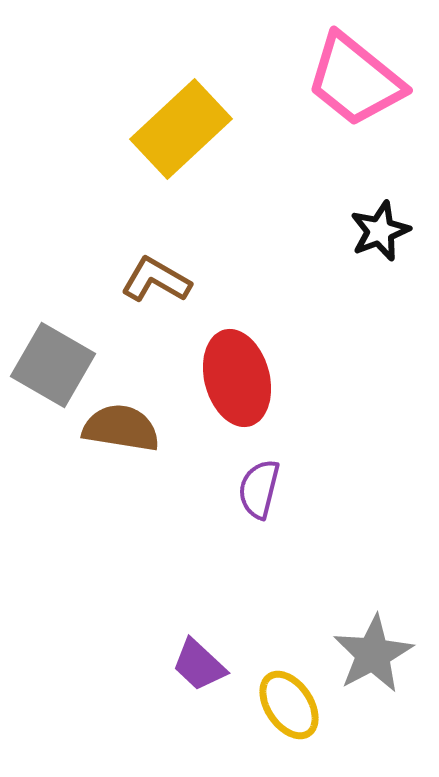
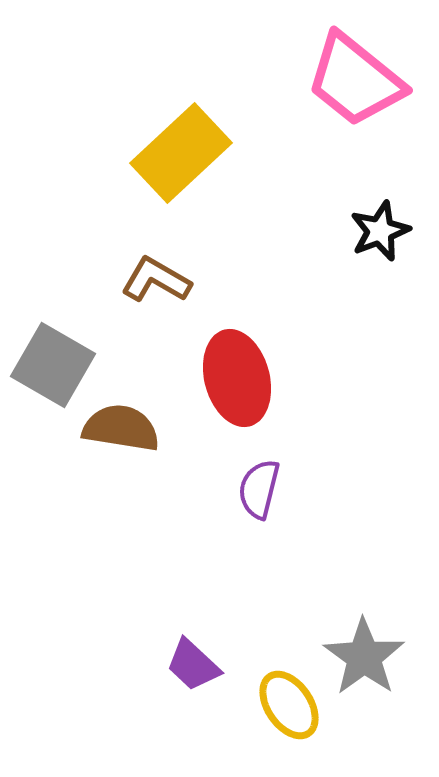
yellow rectangle: moved 24 px down
gray star: moved 9 px left, 3 px down; rotated 8 degrees counterclockwise
purple trapezoid: moved 6 px left
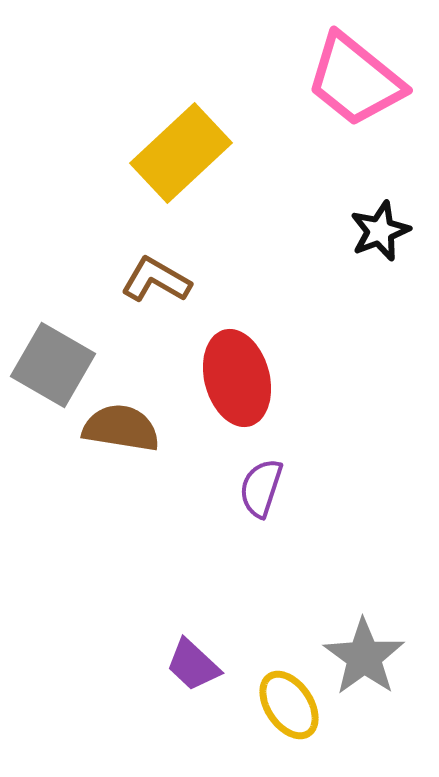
purple semicircle: moved 2 px right, 1 px up; rotated 4 degrees clockwise
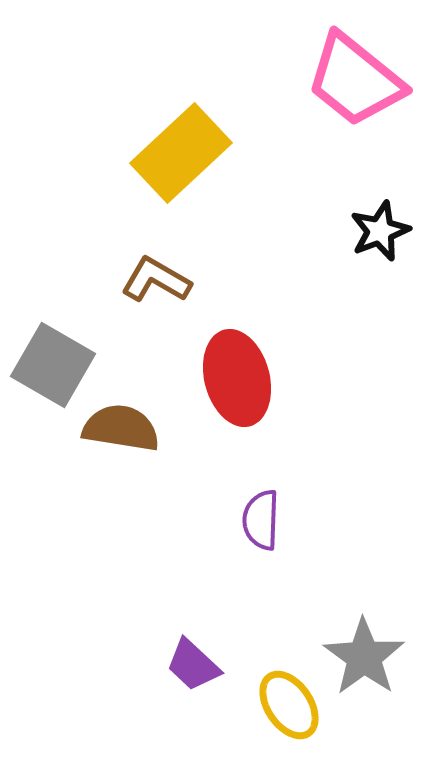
purple semicircle: moved 32 px down; rotated 16 degrees counterclockwise
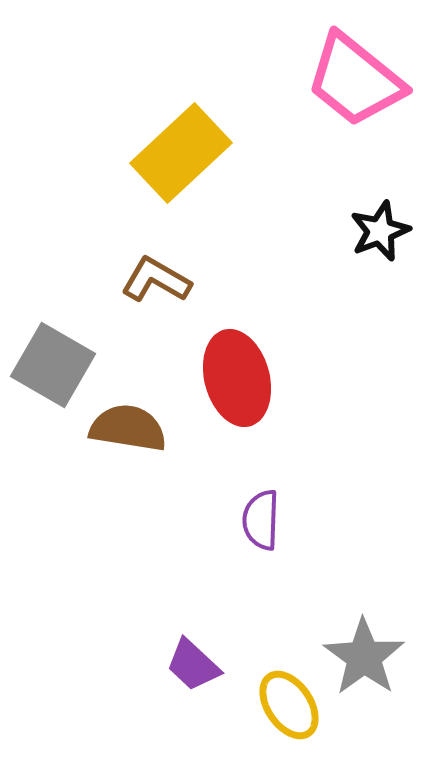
brown semicircle: moved 7 px right
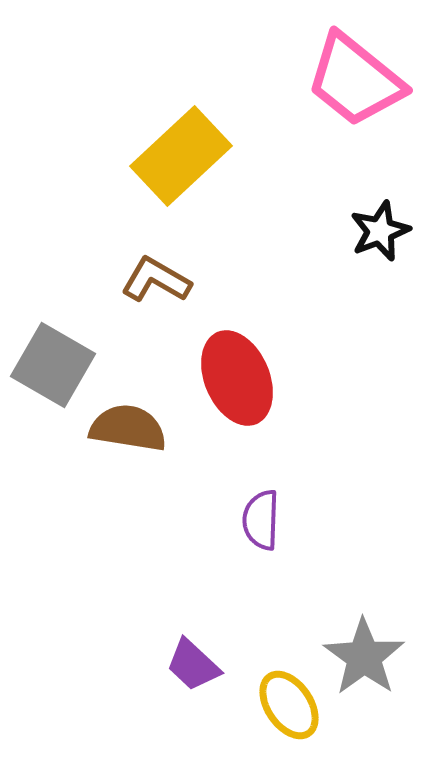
yellow rectangle: moved 3 px down
red ellipse: rotated 8 degrees counterclockwise
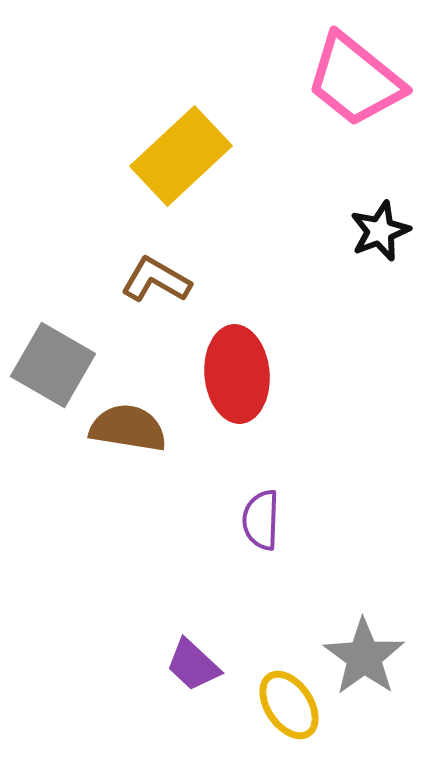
red ellipse: moved 4 px up; rotated 18 degrees clockwise
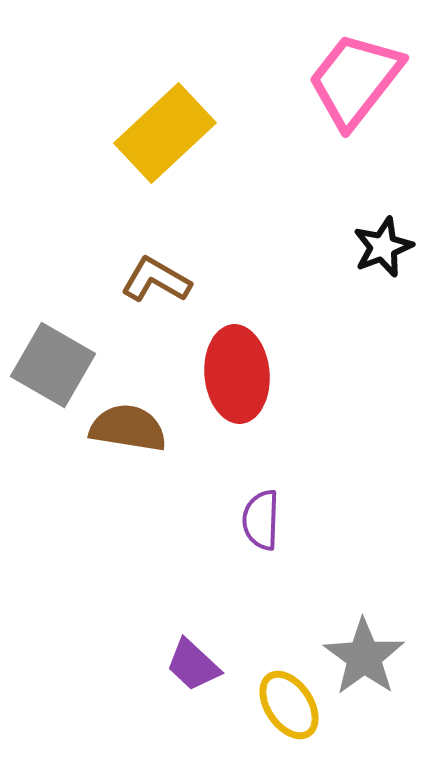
pink trapezoid: rotated 89 degrees clockwise
yellow rectangle: moved 16 px left, 23 px up
black star: moved 3 px right, 16 px down
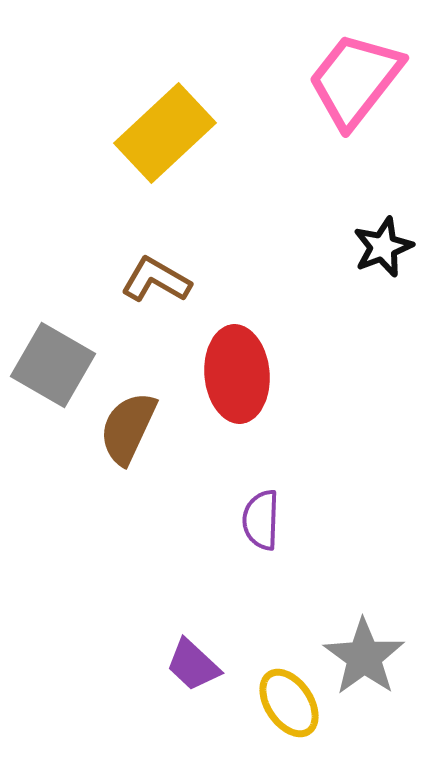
brown semicircle: rotated 74 degrees counterclockwise
yellow ellipse: moved 2 px up
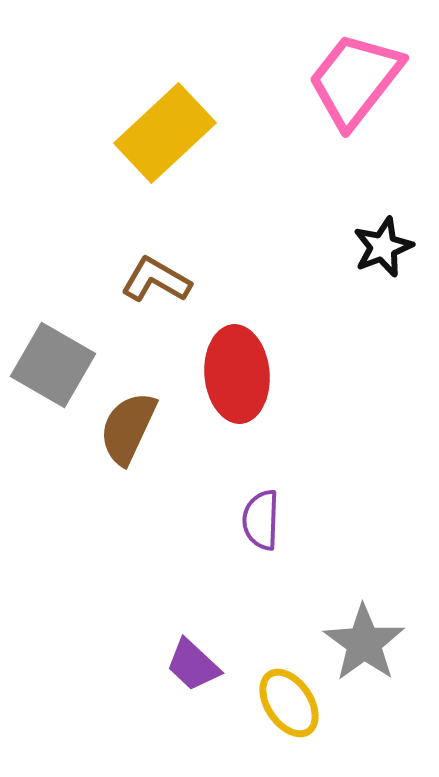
gray star: moved 14 px up
